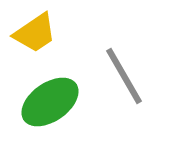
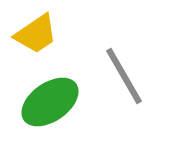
yellow trapezoid: moved 1 px right, 1 px down
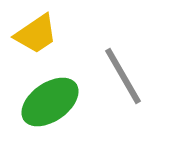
gray line: moved 1 px left
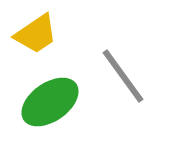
gray line: rotated 6 degrees counterclockwise
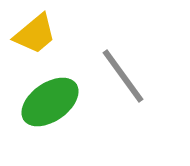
yellow trapezoid: moved 1 px left; rotated 6 degrees counterclockwise
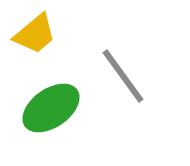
green ellipse: moved 1 px right, 6 px down
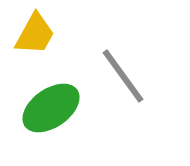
yellow trapezoid: rotated 21 degrees counterclockwise
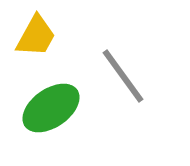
yellow trapezoid: moved 1 px right, 2 px down
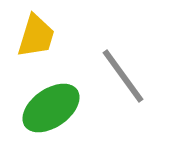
yellow trapezoid: rotated 12 degrees counterclockwise
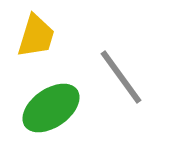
gray line: moved 2 px left, 1 px down
